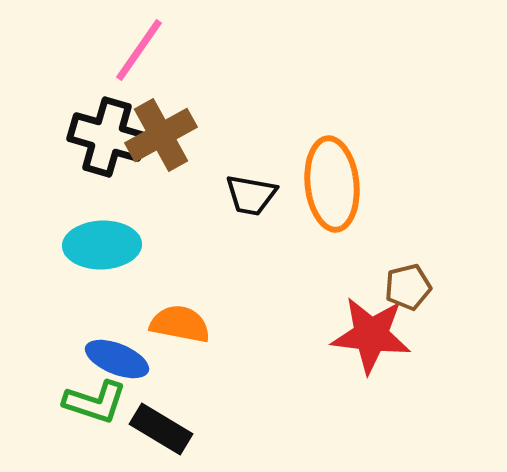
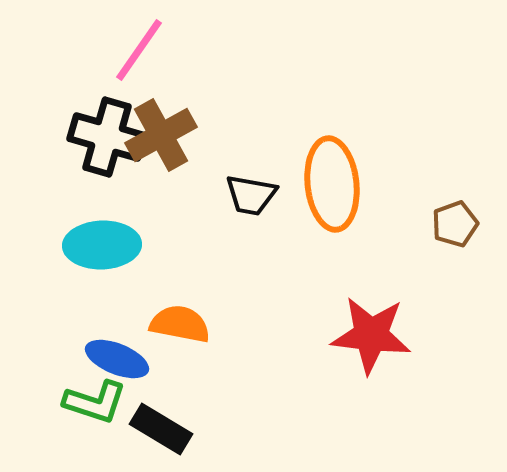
brown pentagon: moved 47 px right, 63 px up; rotated 6 degrees counterclockwise
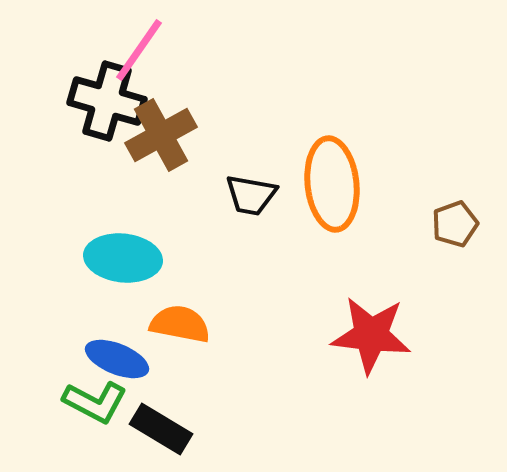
black cross: moved 36 px up
cyan ellipse: moved 21 px right, 13 px down; rotated 8 degrees clockwise
green L-shape: rotated 10 degrees clockwise
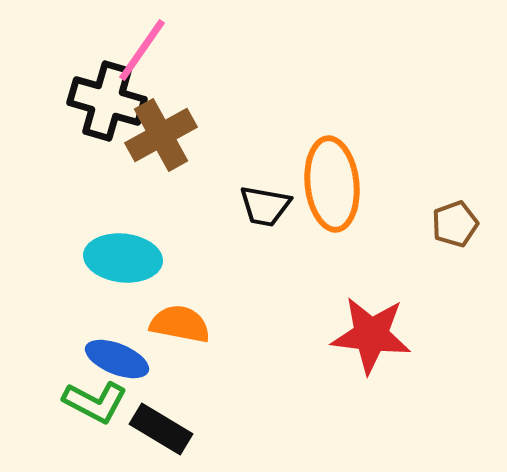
pink line: moved 3 px right
black trapezoid: moved 14 px right, 11 px down
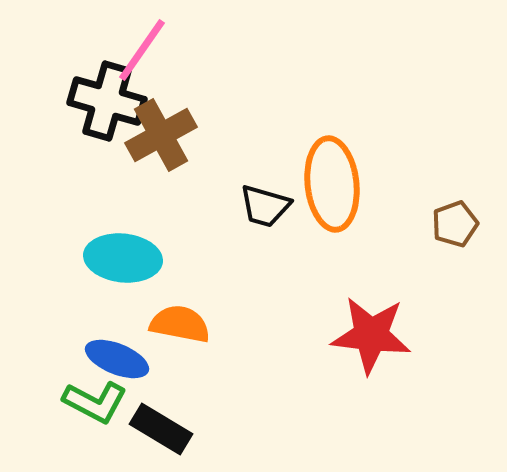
black trapezoid: rotated 6 degrees clockwise
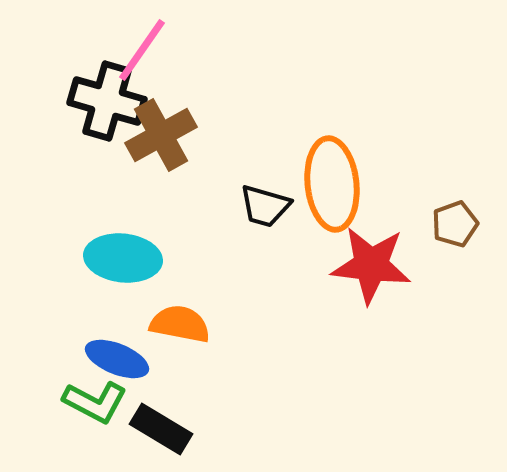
red star: moved 70 px up
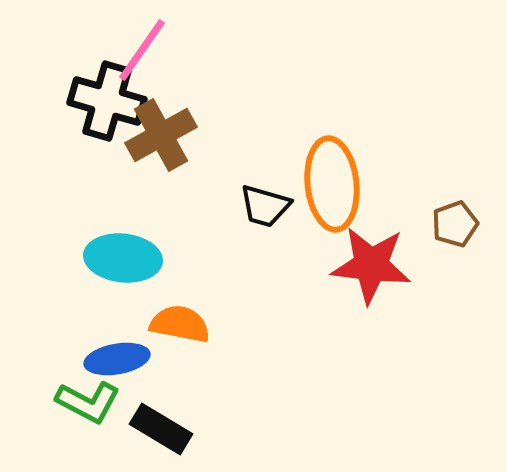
blue ellipse: rotated 32 degrees counterclockwise
green L-shape: moved 7 px left
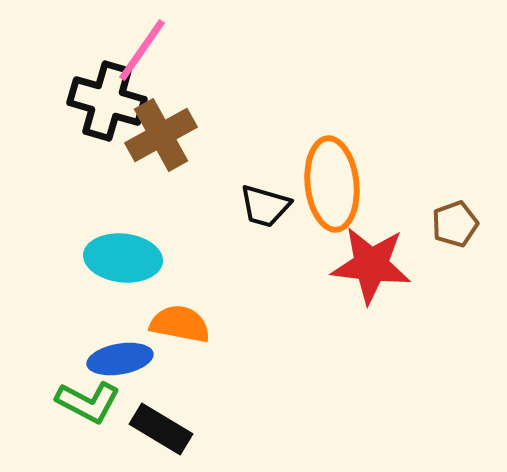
blue ellipse: moved 3 px right
